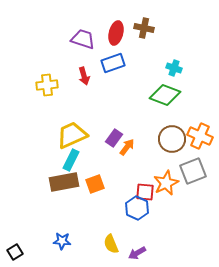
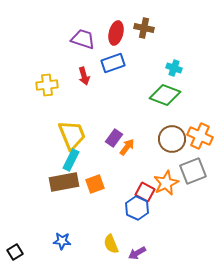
yellow trapezoid: rotated 92 degrees clockwise
red square: rotated 24 degrees clockwise
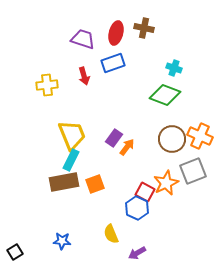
yellow semicircle: moved 10 px up
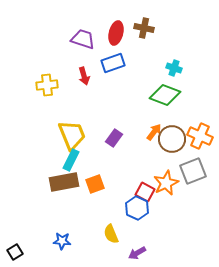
orange arrow: moved 27 px right, 15 px up
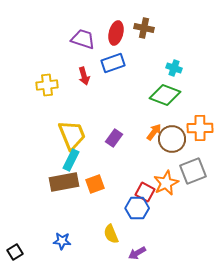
orange cross: moved 8 px up; rotated 25 degrees counterclockwise
blue hexagon: rotated 25 degrees counterclockwise
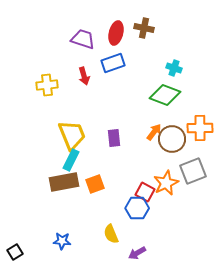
purple rectangle: rotated 42 degrees counterclockwise
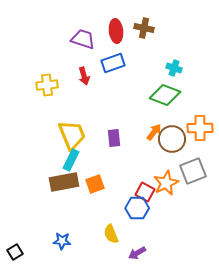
red ellipse: moved 2 px up; rotated 20 degrees counterclockwise
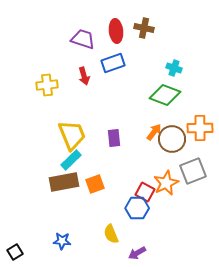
cyan rectangle: rotated 20 degrees clockwise
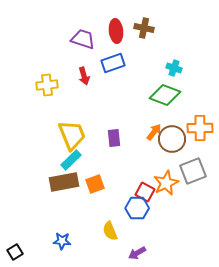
yellow semicircle: moved 1 px left, 3 px up
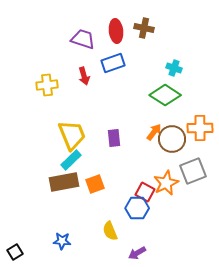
green diamond: rotated 12 degrees clockwise
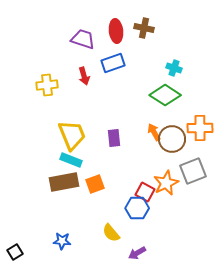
orange arrow: rotated 66 degrees counterclockwise
cyan rectangle: rotated 65 degrees clockwise
yellow semicircle: moved 1 px right, 2 px down; rotated 18 degrees counterclockwise
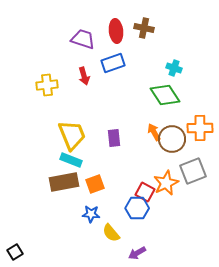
green diamond: rotated 24 degrees clockwise
blue star: moved 29 px right, 27 px up
